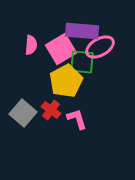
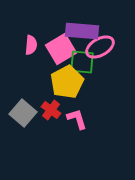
yellow pentagon: moved 1 px right, 1 px down
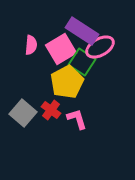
purple rectangle: rotated 28 degrees clockwise
green square: rotated 28 degrees clockwise
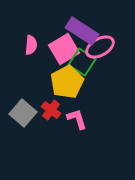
pink square: moved 3 px right
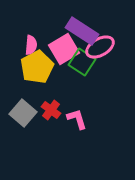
yellow pentagon: moved 30 px left, 15 px up
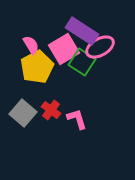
pink semicircle: rotated 36 degrees counterclockwise
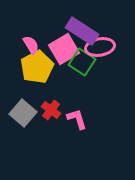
pink ellipse: rotated 20 degrees clockwise
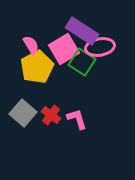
red cross: moved 5 px down
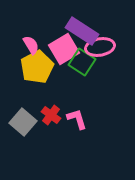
gray square: moved 9 px down
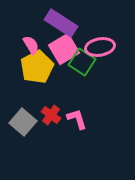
purple rectangle: moved 21 px left, 8 px up
